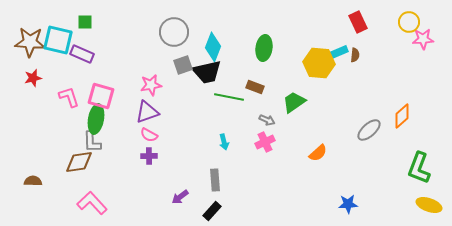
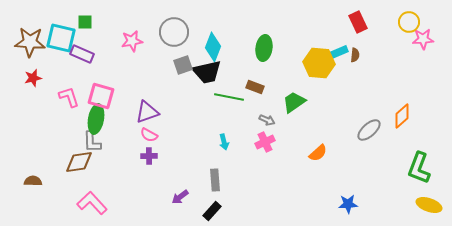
cyan square at (58, 40): moved 3 px right, 2 px up
pink star at (151, 85): moved 19 px left, 44 px up
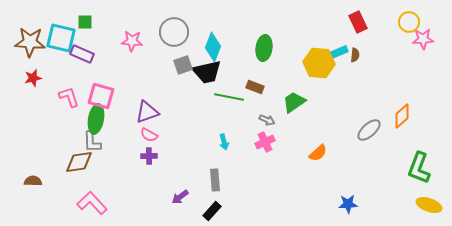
pink star at (132, 41): rotated 15 degrees clockwise
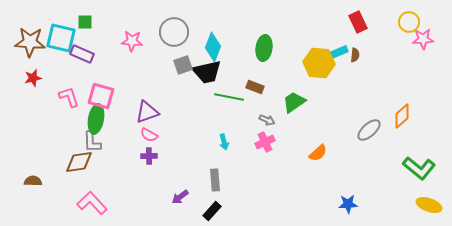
green L-shape at (419, 168): rotated 72 degrees counterclockwise
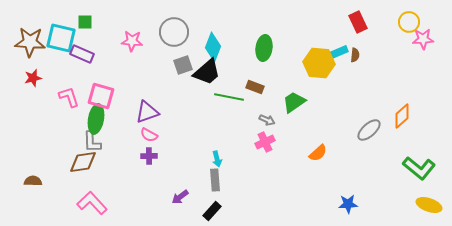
black trapezoid at (207, 72): rotated 28 degrees counterclockwise
cyan arrow at (224, 142): moved 7 px left, 17 px down
brown diamond at (79, 162): moved 4 px right
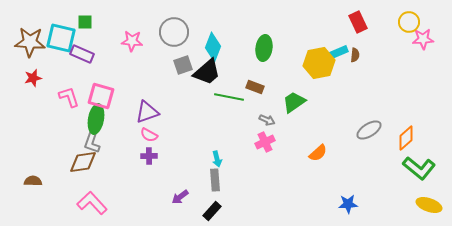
yellow hexagon at (319, 63): rotated 16 degrees counterclockwise
orange diamond at (402, 116): moved 4 px right, 22 px down
gray ellipse at (369, 130): rotated 10 degrees clockwise
gray L-shape at (92, 142): rotated 20 degrees clockwise
